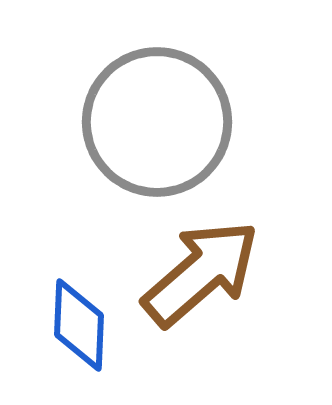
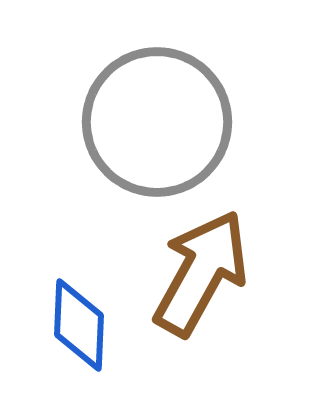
brown arrow: rotated 20 degrees counterclockwise
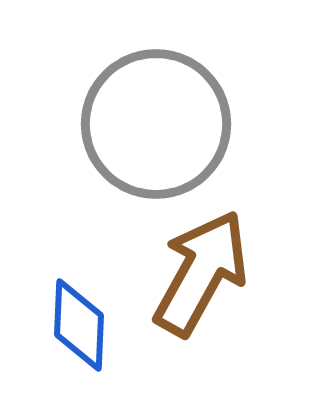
gray circle: moved 1 px left, 2 px down
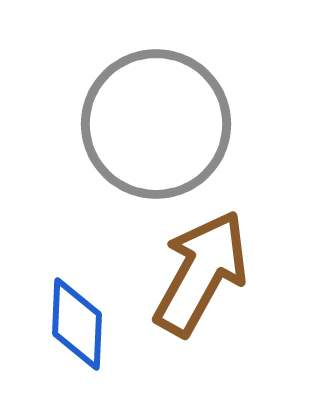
blue diamond: moved 2 px left, 1 px up
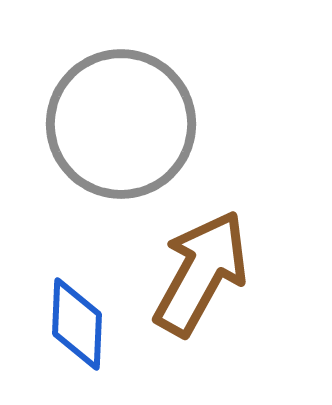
gray circle: moved 35 px left
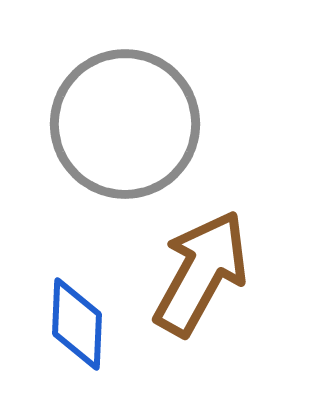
gray circle: moved 4 px right
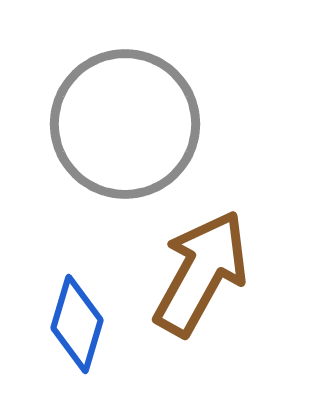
blue diamond: rotated 14 degrees clockwise
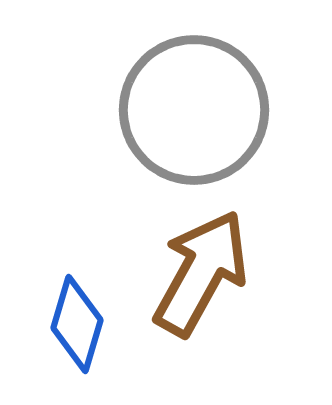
gray circle: moved 69 px right, 14 px up
